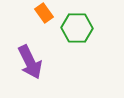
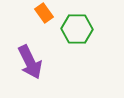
green hexagon: moved 1 px down
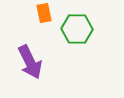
orange rectangle: rotated 24 degrees clockwise
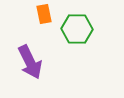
orange rectangle: moved 1 px down
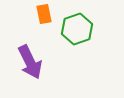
green hexagon: rotated 20 degrees counterclockwise
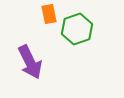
orange rectangle: moved 5 px right
